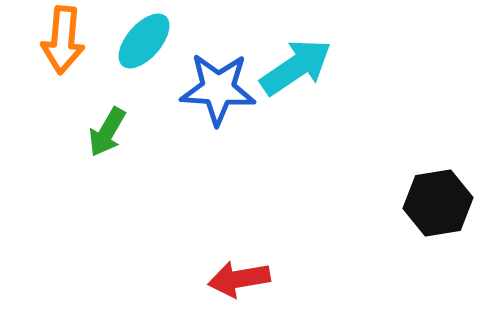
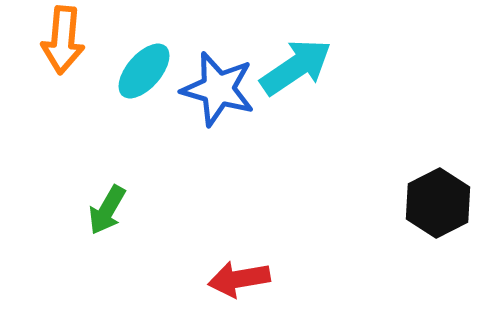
cyan ellipse: moved 30 px down
blue star: rotated 12 degrees clockwise
green arrow: moved 78 px down
black hexagon: rotated 18 degrees counterclockwise
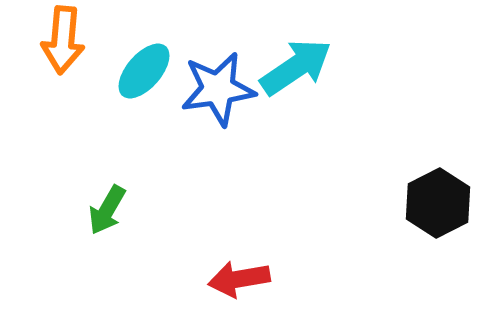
blue star: rotated 24 degrees counterclockwise
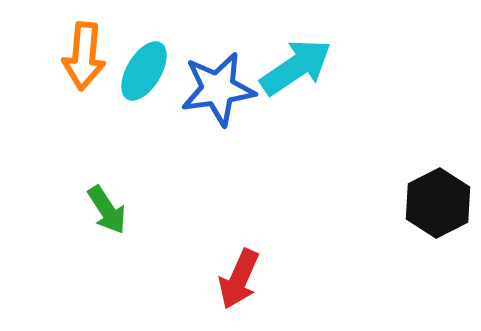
orange arrow: moved 21 px right, 16 px down
cyan ellipse: rotated 10 degrees counterclockwise
green arrow: rotated 63 degrees counterclockwise
red arrow: rotated 56 degrees counterclockwise
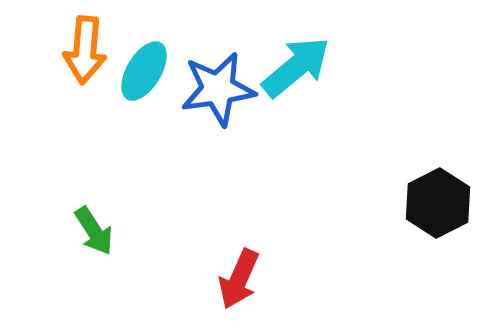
orange arrow: moved 1 px right, 6 px up
cyan arrow: rotated 6 degrees counterclockwise
green arrow: moved 13 px left, 21 px down
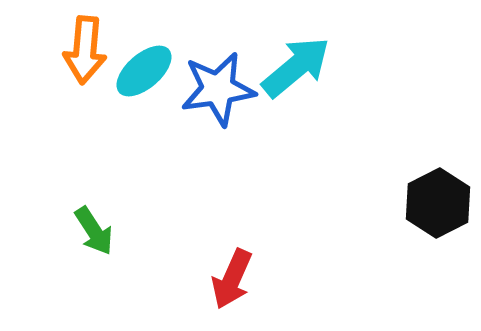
cyan ellipse: rotated 18 degrees clockwise
red arrow: moved 7 px left
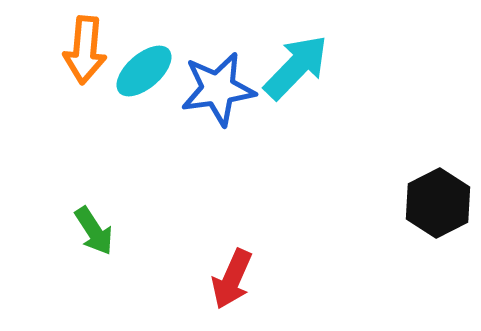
cyan arrow: rotated 6 degrees counterclockwise
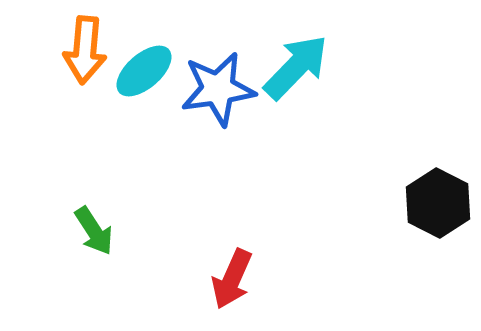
black hexagon: rotated 6 degrees counterclockwise
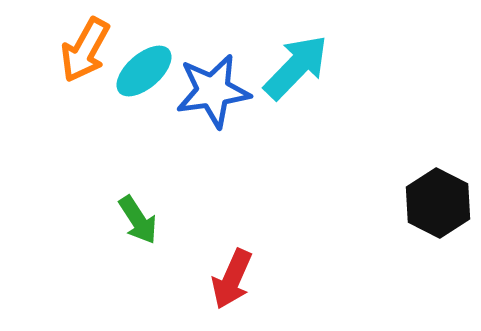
orange arrow: rotated 24 degrees clockwise
blue star: moved 5 px left, 2 px down
green arrow: moved 44 px right, 11 px up
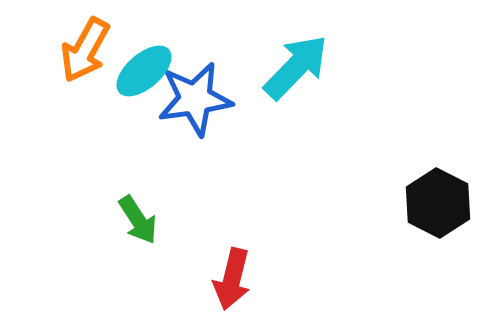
blue star: moved 18 px left, 8 px down
red arrow: rotated 10 degrees counterclockwise
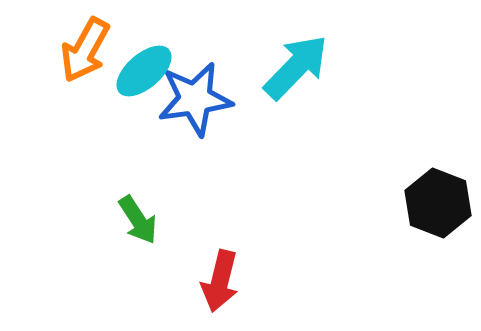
black hexagon: rotated 6 degrees counterclockwise
red arrow: moved 12 px left, 2 px down
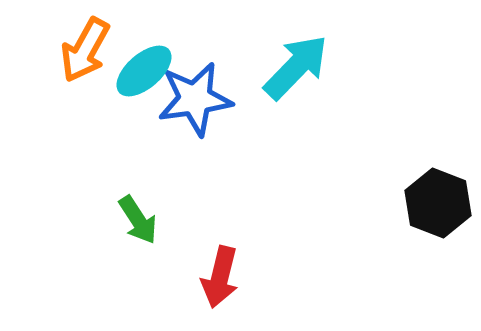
red arrow: moved 4 px up
